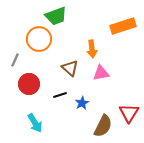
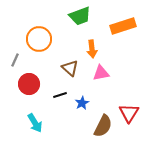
green trapezoid: moved 24 px right
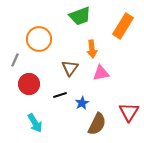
orange rectangle: rotated 40 degrees counterclockwise
brown triangle: rotated 24 degrees clockwise
red triangle: moved 1 px up
brown semicircle: moved 6 px left, 2 px up
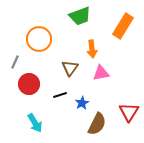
gray line: moved 2 px down
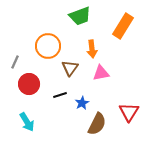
orange circle: moved 9 px right, 7 px down
cyan arrow: moved 8 px left, 1 px up
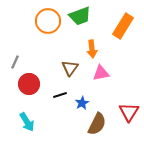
orange circle: moved 25 px up
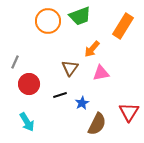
orange arrow: rotated 48 degrees clockwise
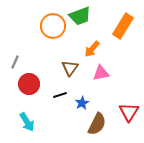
orange circle: moved 5 px right, 5 px down
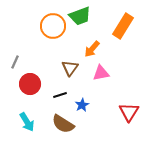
red circle: moved 1 px right
blue star: moved 2 px down
brown semicircle: moved 34 px left; rotated 95 degrees clockwise
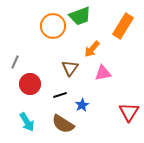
pink triangle: moved 2 px right
